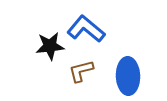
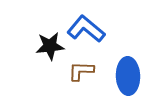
brown L-shape: rotated 16 degrees clockwise
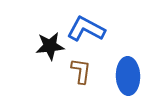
blue L-shape: rotated 12 degrees counterclockwise
brown L-shape: rotated 96 degrees clockwise
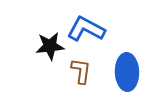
blue ellipse: moved 1 px left, 4 px up
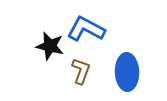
black star: rotated 20 degrees clockwise
brown L-shape: rotated 12 degrees clockwise
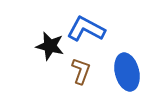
blue ellipse: rotated 12 degrees counterclockwise
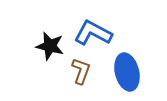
blue L-shape: moved 7 px right, 4 px down
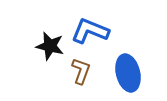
blue L-shape: moved 3 px left, 2 px up; rotated 6 degrees counterclockwise
blue ellipse: moved 1 px right, 1 px down
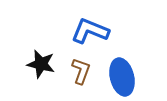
black star: moved 9 px left, 18 px down
blue ellipse: moved 6 px left, 4 px down
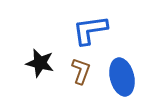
blue L-shape: moved 1 px up; rotated 30 degrees counterclockwise
black star: moved 1 px left, 1 px up
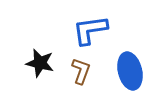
blue ellipse: moved 8 px right, 6 px up
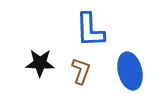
blue L-shape: rotated 84 degrees counterclockwise
black star: rotated 12 degrees counterclockwise
